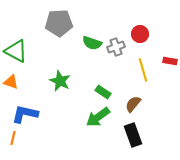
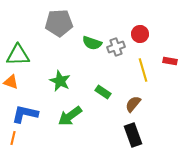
green triangle: moved 2 px right, 4 px down; rotated 30 degrees counterclockwise
green arrow: moved 28 px left, 1 px up
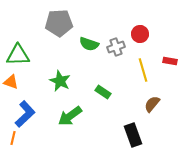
green semicircle: moved 3 px left, 1 px down
brown semicircle: moved 19 px right
blue L-shape: rotated 124 degrees clockwise
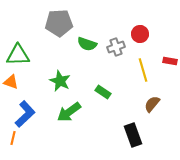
green semicircle: moved 2 px left
green arrow: moved 1 px left, 4 px up
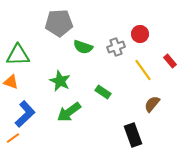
green semicircle: moved 4 px left, 3 px down
red rectangle: rotated 40 degrees clockwise
yellow line: rotated 20 degrees counterclockwise
orange line: rotated 40 degrees clockwise
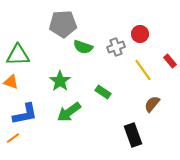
gray pentagon: moved 4 px right, 1 px down
green star: rotated 10 degrees clockwise
blue L-shape: rotated 32 degrees clockwise
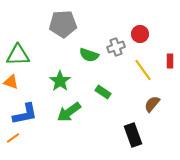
green semicircle: moved 6 px right, 8 px down
red rectangle: rotated 40 degrees clockwise
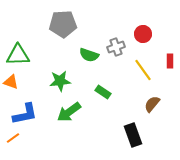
red circle: moved 3 px right
green star: rotated 30 degrees clockwise
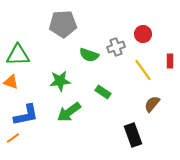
blue L-shape: moved 1 px right, 1 px down
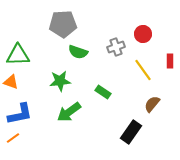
green semicircle: moved 11 px left, 3 px up
blue L-shape: moved 6 px left, 1 px up
black rectangle: moved 2 px left, 3 px up; rotated 55 degrees clockwise
